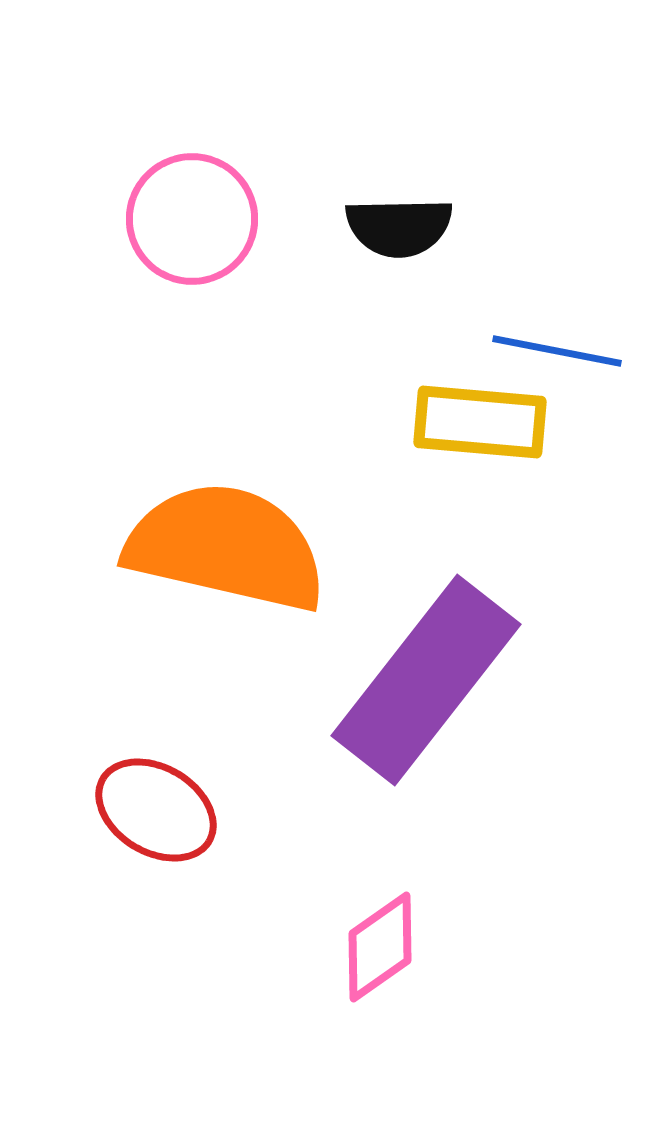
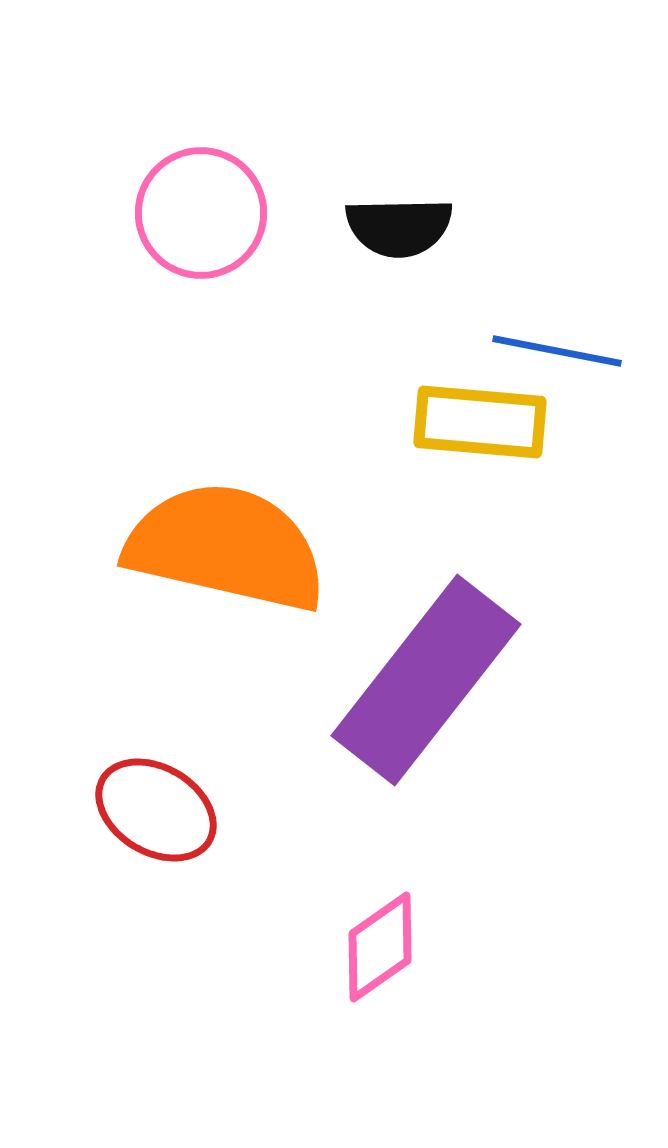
pink circle: moved 9 px right, 6 px up
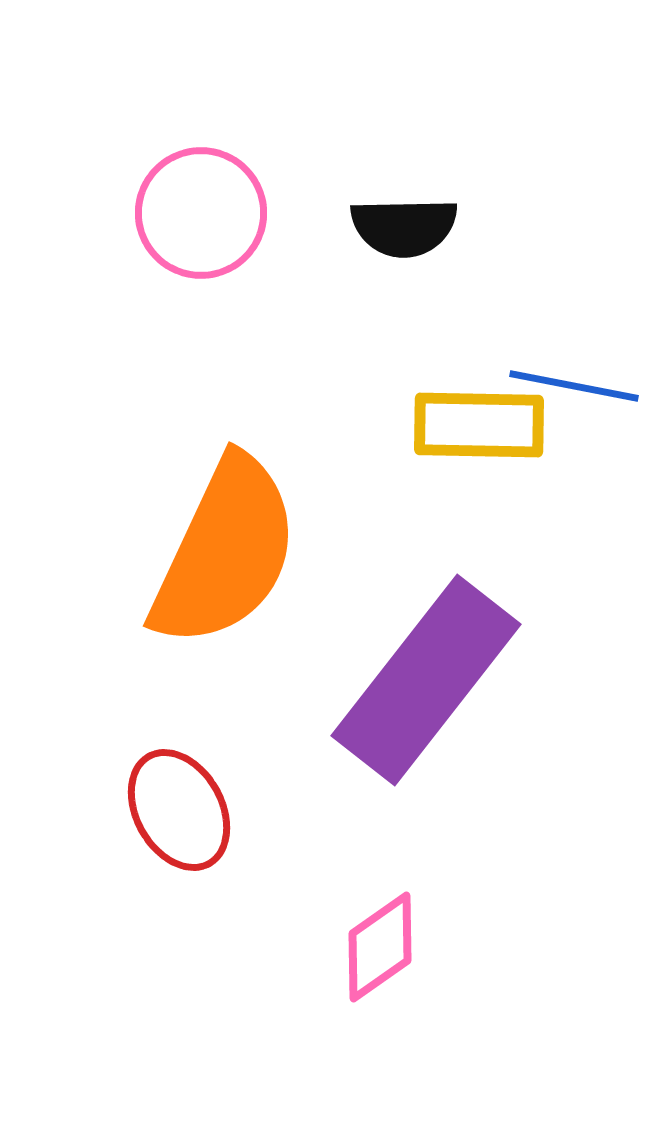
black semicircle: moved 5 px right
blue line: moved 17 px right, 35 px down
yellow rectangle: moved 1 px left, 3 px down; rotated 4 degrees counterclockwise
orange semicircle: moved 1 px left, 5 px down; rotated 102 degrees clockwise
red ellipse: moved 23 px right; rotated 30 degrees clockwise
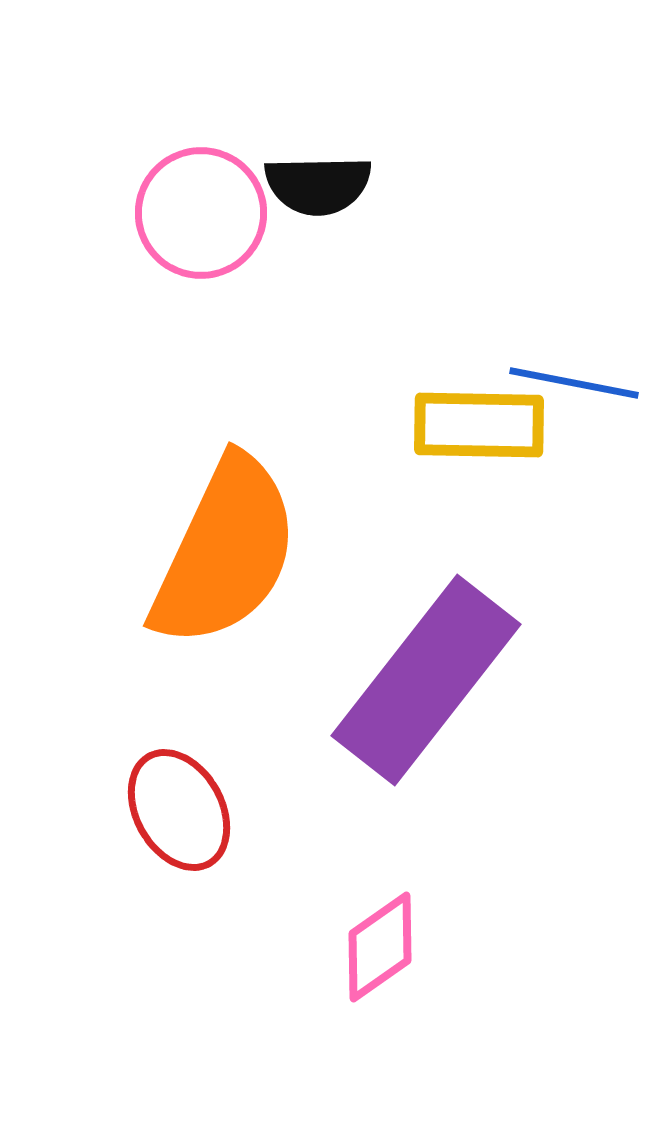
black semicircle: moved 86 px left, 42 px up
blue line: moved 3 px up
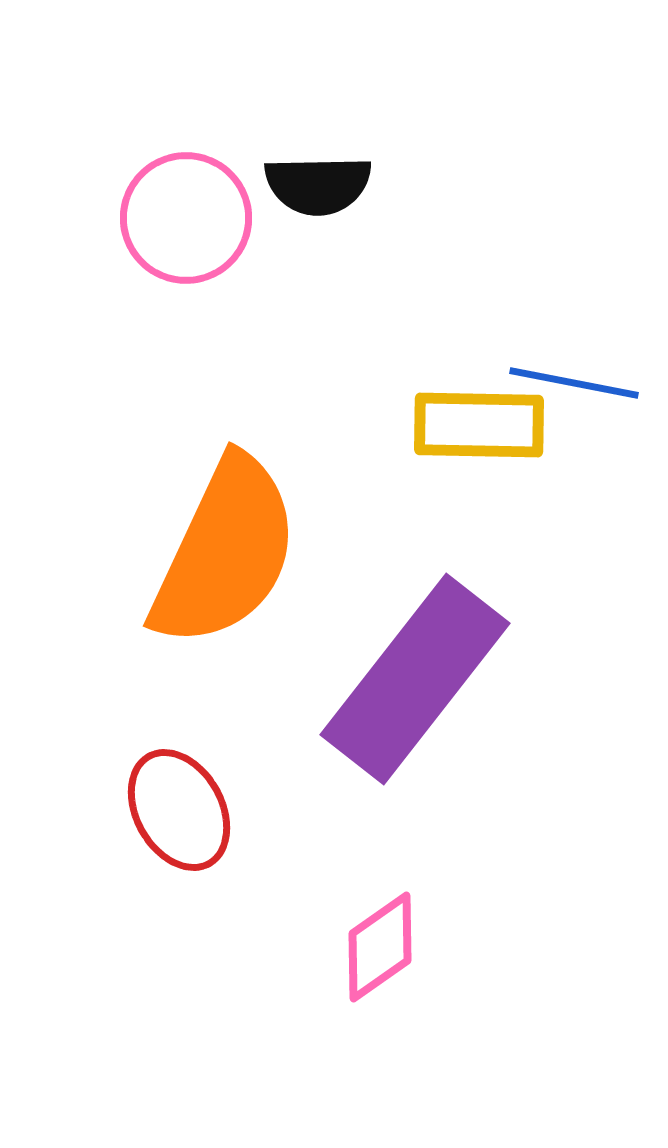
pink circle: moved 15 px left, 5 px down
purple rectangle: moved 11 px left, 1 px up
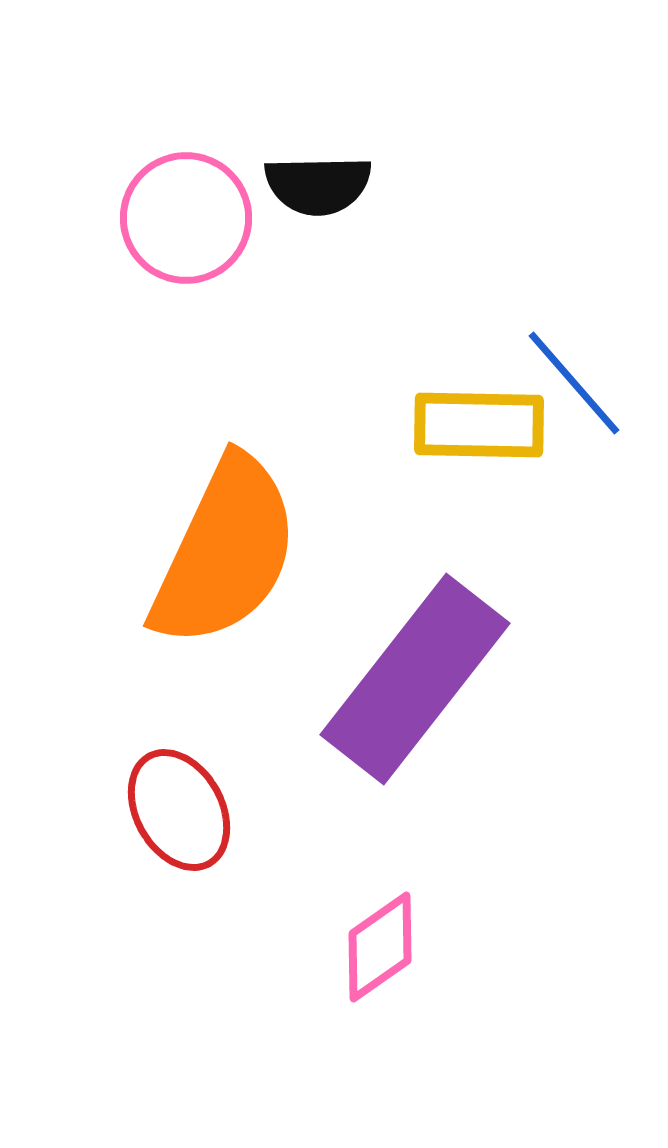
blue line: rotated 38 degrees clockwise
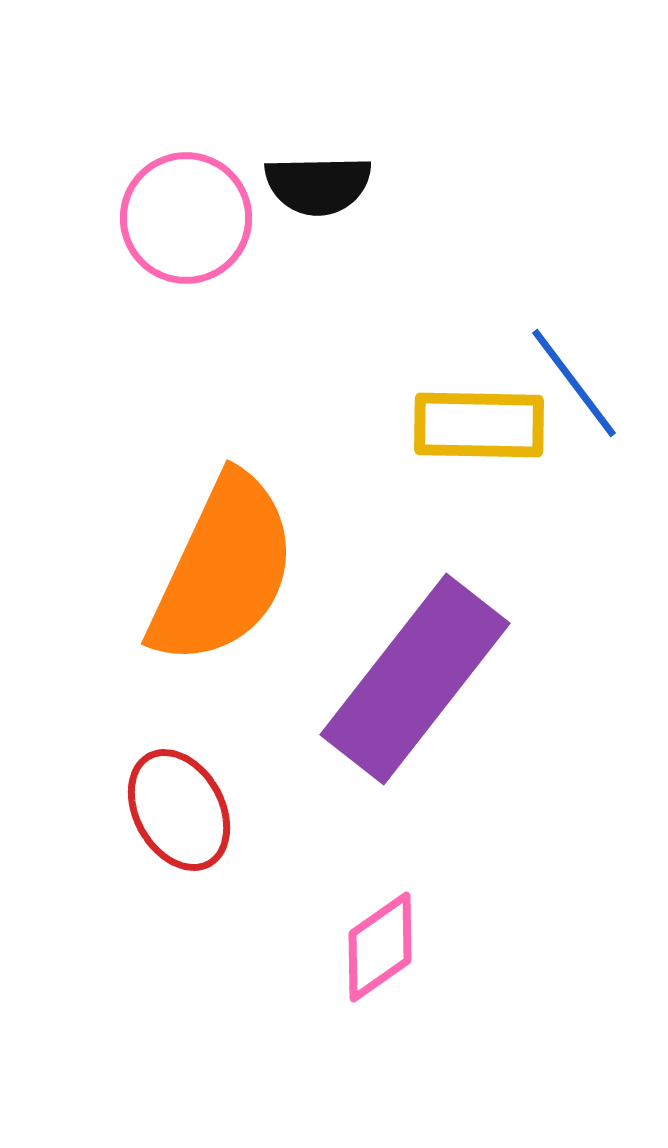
blue line: rotated 4 degrees clockwise
orange semicircle: moved 2 px left, 18 px down
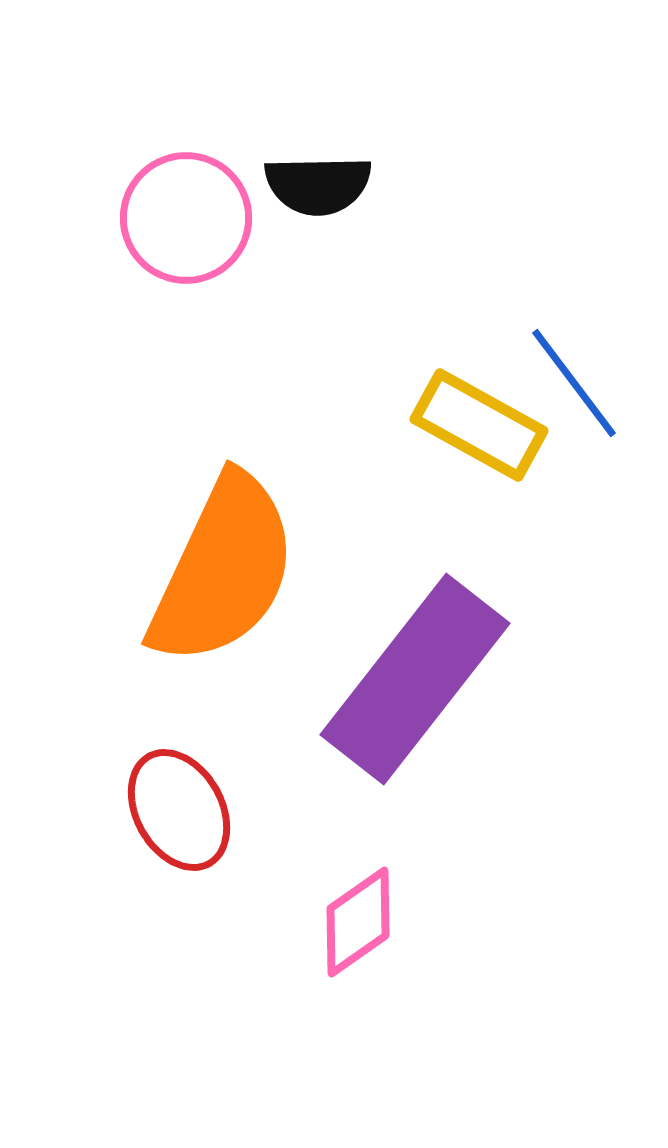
yellow rectangle: rotated 28 degrees clockwise
pink diamond: moved 22 px left, 25 px up
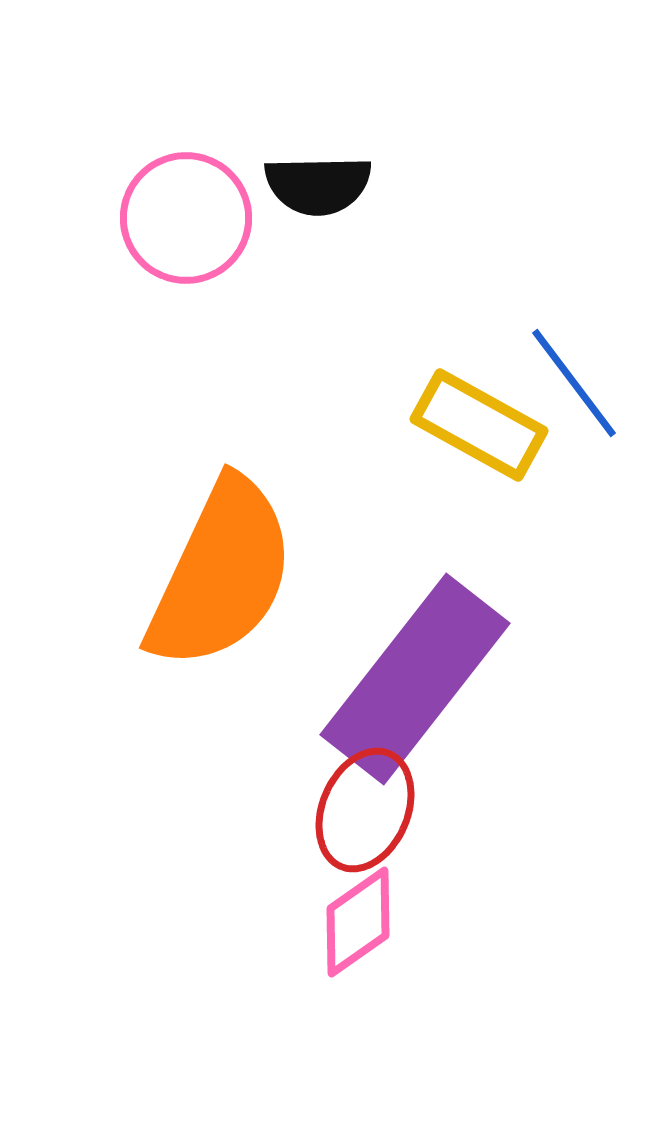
orange semicircle: moved 2 px left, 4 px down
red ellipse: moved 186 px right; rotated 52 degrees clockwise
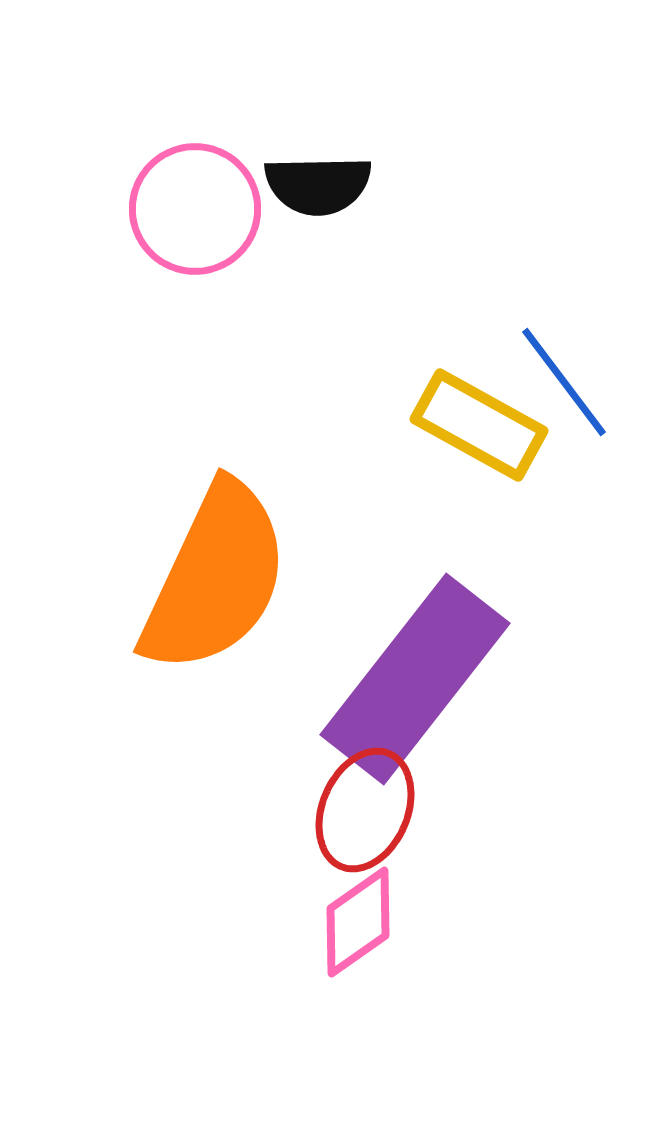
pink circle: moved 9 px right, 9 px up
blue line: moved 10 px left, 1 px up
orange semicircle: moved 6 px left, 4 px down
